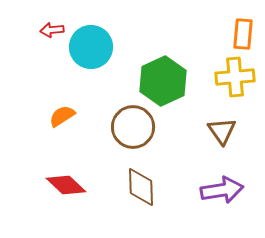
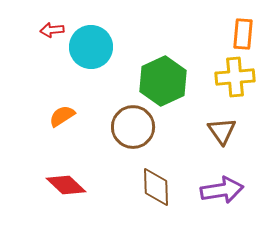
brown diamond: moved 15 px right
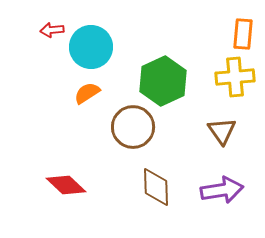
orange semicircle: moved 25 px right, 23 px up
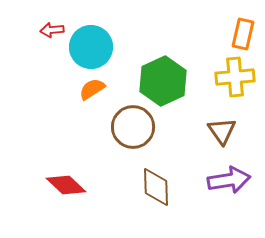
orange rectangle: rotated 8 degrees clockwise
orange semicircle: moved 5 px right, 4 px up
purple arrow: moved 7 px right, 10 px up
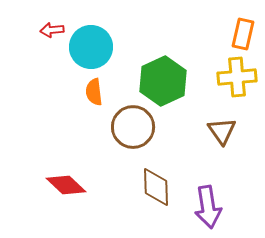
yellow cross: moved 2 px right
orange semicircle: moved 2 px right, 3 px down; rotated 64 degrees counterclockwise
purple arrow: moved 21 px left, 27 px down; rotated 90 degrees clockwise
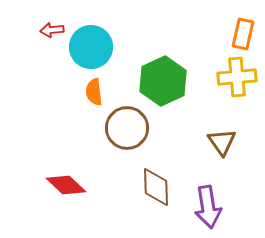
brown circle: moved 6 px left, 1 px down
brown triangle: moved 11 px down
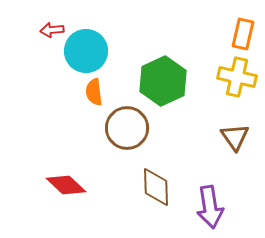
cyan circle: moved 5 px left, 4 px down
yellow cross: rotated 18 degrees clockwise
brown triangle: moved 13 px right, 5 px up
purple arrow: moved 2 px right
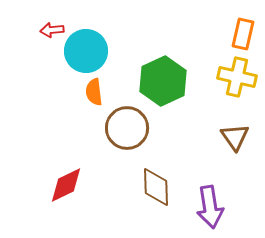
red diamond: rotated 69 degrees counterclockwise
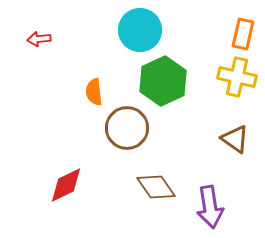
red arrow: moved 13 px left, 9 px down
cyan circle: moved 54 px right, 21 px up
brown triangle: moved 2 px down; rotated 20 degrees counterclockwise
brown diamond: rotated 33 degrees counterclockwise
